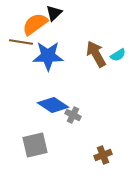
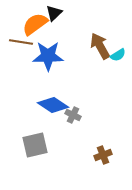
brown arrow: moved 4 px right, 8 px up
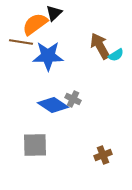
cyan semicircle: moved 2 px left
gray cross: moved 16 px up
gray square: rotated 12 degrees clockwise
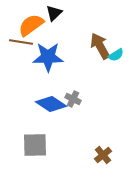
orange semicircle: moved 4 px left, 1 px down
blue star: moved 1 px down
blue diamond: moved 2 px left, 1 px up
brown cross: rotated 18 degrees counterclockwise
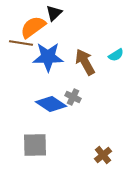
orange semicircle: moved 2 px right, 2 px down
brown line: moved 1 px down
brown arrow: moved 15 px left, 16 px down
gray cross: moved 2 px up
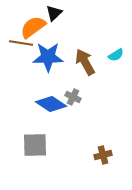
brown cross: rotated 24 degrees clockwise
